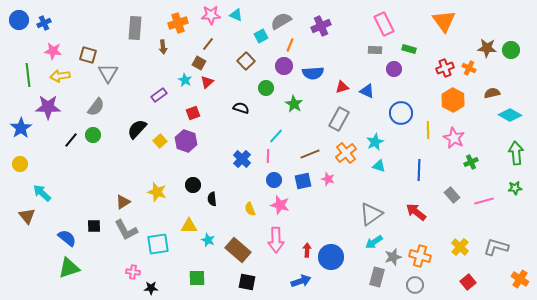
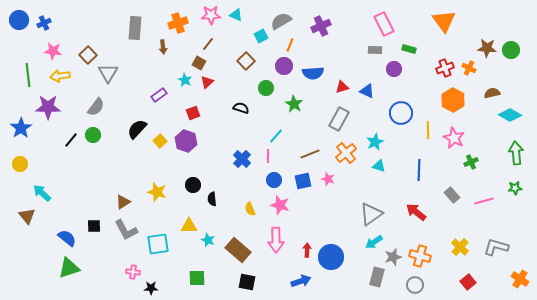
brown square at (88, 55): rotated 30 degrees clockwise
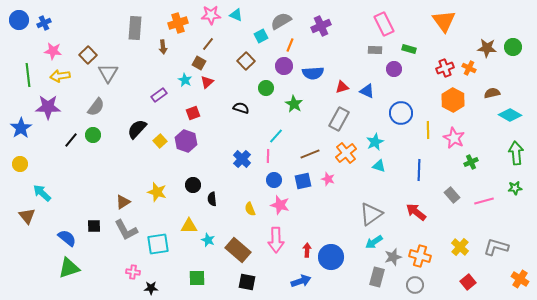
green circle at (511, 50): moved 2 px right, 3 px up
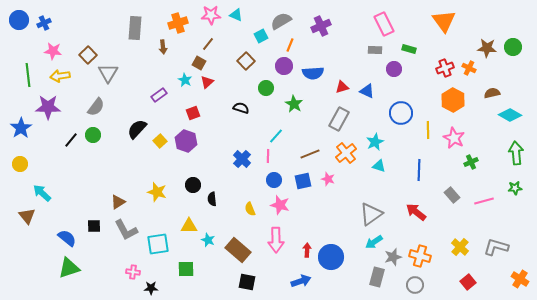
brown triangle at (123, 202): moved 5 px left
green square at (197, 278): moved 11 px left, 9 px up
